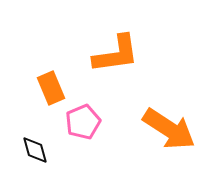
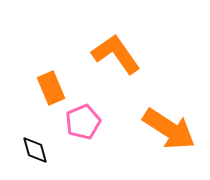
orange L-shape: rotated 117 degrees counterclockwise
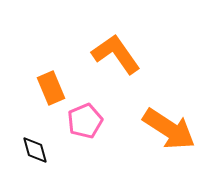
pink pentagon: moved 2 px right, 1 px up
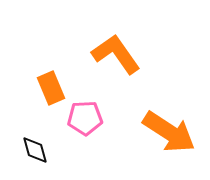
pink pentagon: moved 3 px up; rotated 20 degrees clockwise
orange arrow: moved 3 px down
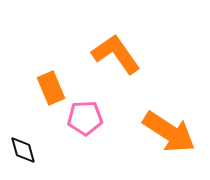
black diamond: moved 12 px left
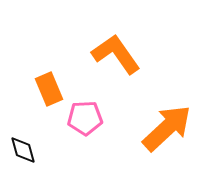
orange rectangle: moved 2 px left, 1 px down
orange arrow: moved 2 px left, 4 px up; rotated 76 degrees counterclockwise
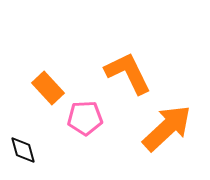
orange L-shape: moved 12 px right, 19 px down; rotated 9 degrees clockwise
orange rectangle: moved 1 px left, 1 px up; rotated 20 degrees counterclockwise
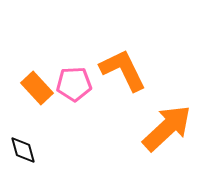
orange L-shape: moved 5 px left, 3 px up
orange rectangle: moved 11 px left
pink pentagon: moved 11 px left, 34 px up
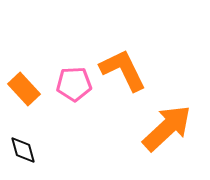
orange rectangle: moved 13 px left, 1 px down
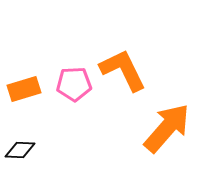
orange rectangle: rotated 64 degrees counterclockwise
orange arrow: rotated 6 degrees counterclockwise
black diamond: moved 3 px left; rotated 72 degrees counterclockwise
